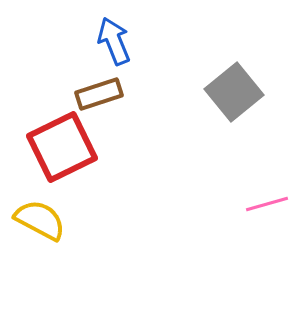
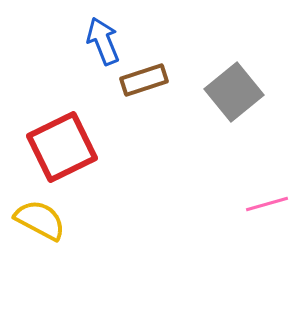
blue arrow: moved 11 px left
brown rectangle: moved 45 px right, 14 px up
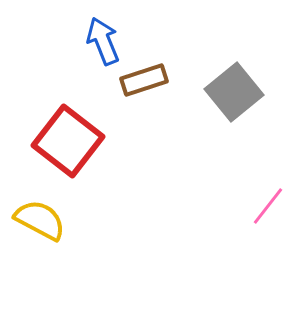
red square: moved 6 px right, 6 px up; rotated 26 degrees counterclockwise
pink line: moved 1 px right, 2 px down; rotated 36 degrees counterclockwise
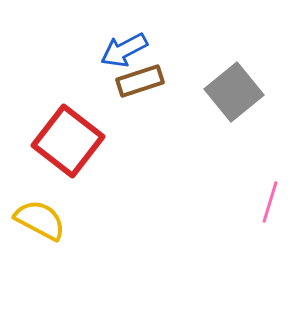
blue arrow: moved 21 px right, 9 px down; rotated 96 degrees counterclockwise
brown rectangle: moved 4 px left, 1 px down
pink line: moved 2 px right, 4 px up; rotated 21 degrees counterclockwise
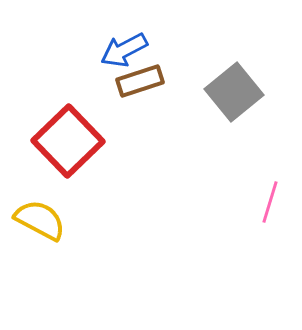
red square: rotated 8 degrees clockwise
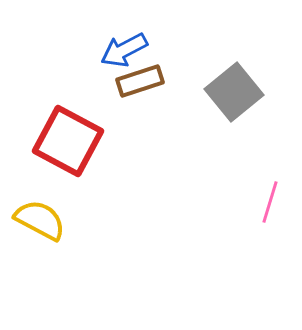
red square: rotated 18 degrees counterclockwise
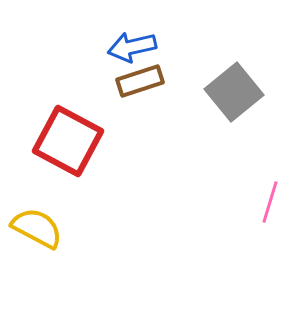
blue arrow: moved 8 px right, 3 px up; rotated 15 degrees clockwise
yellow semicircle: moved 3 px left, 8 px down
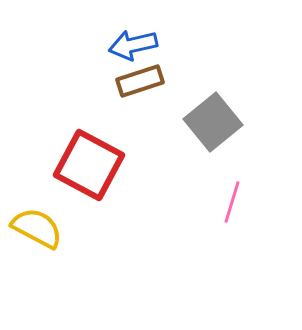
blue arrow: moved 1 px right, 2 px up
gray square: moved 21 px left, 30 px down
red square: moved 21 px right, 24 px down
pink line: moved 38 px left
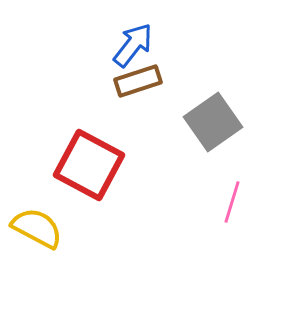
blue arrow: rotated 141 degrees clockwise
brown rectangle: moved 2 px left
gray square: rotated 4 degrees clockwise
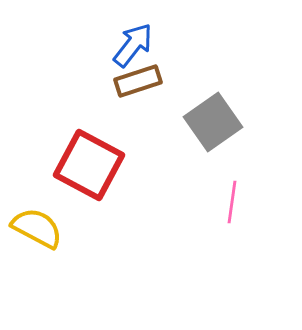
pink line: rotated 9 degrees counterclockwise
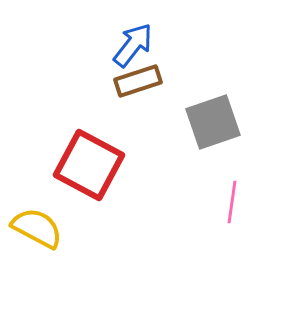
gray square: rotated 16 degrees clockwise
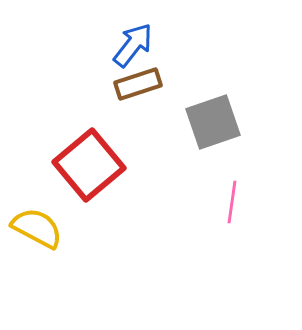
brown rectangle: moved 3 px down
red square: rotated 22 degrees clockwise
